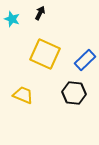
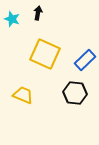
black arrow: moved 2 px left; rotated 16 degrees counterclockwise
black hexagon: moved 1 px right
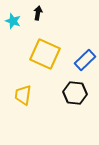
cyan star: moved 1 px right, 2 px down
yellow trapezoid: rotated 105 degrees counterclockwise
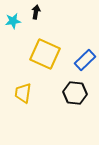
black arrow: moved 2 px left, 1 px up
cyan star: rotated 28 degrees counterclockwise
yellow trapezoid: moved 2 px up
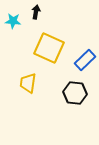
cyan star: rotated 14 degrees clockwise
yellow square: moved 4 px right, 6 px up
yellow trapezoid: moved 5 px right, 10 px up
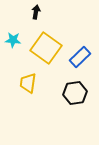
cyan star: moved 19 px down
yellow square: moved 3 px left; rotated 12 degrees clockwise
blue rectangle: moved 5 px left, 3 px up
black hexagon: rotated 15 degrees counterclockwise
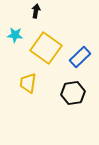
black arrow: moved 1 px up
cyan star: moved 2 px right, 5 px up
black hexagon: moved 2 px left
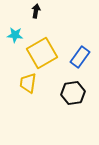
yellow square: moved 4 px left, 5 px down; rotated 24 degrees clockwise
blue rectangle: rotated 10 degrees counterclockwise
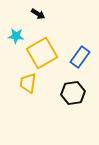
black arrow: moved 2 px right, 3 px down; rotated 112 degrees clockwise
cyan star: moved 1 px right, 1 px down
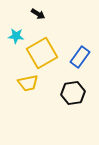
yellow trapezoid: rotated 110 degrees counterclockwise
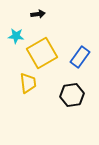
black arrow: rotated 40 degrees counterclockwise
yellow trapezoid: rotated 85 degrees counterclockwise
black hexagon: moved 1 px left, 2 px down
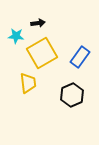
black arrow: moved 9 px down
black hexagon: rotated 15 degrees counterclockwise
